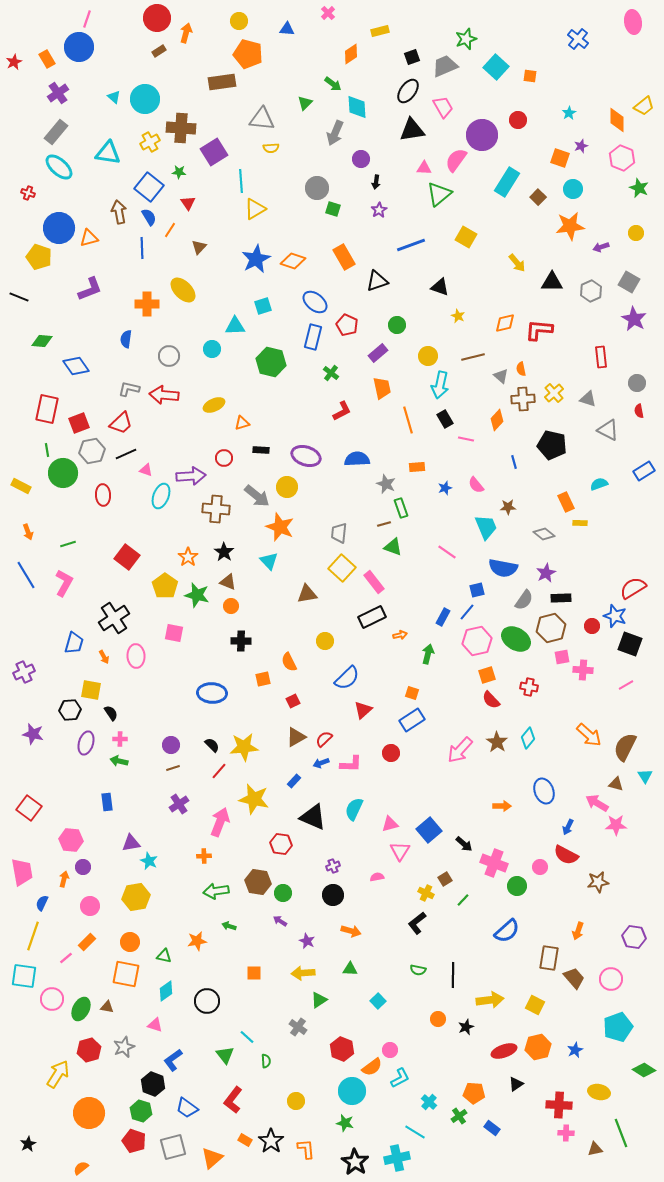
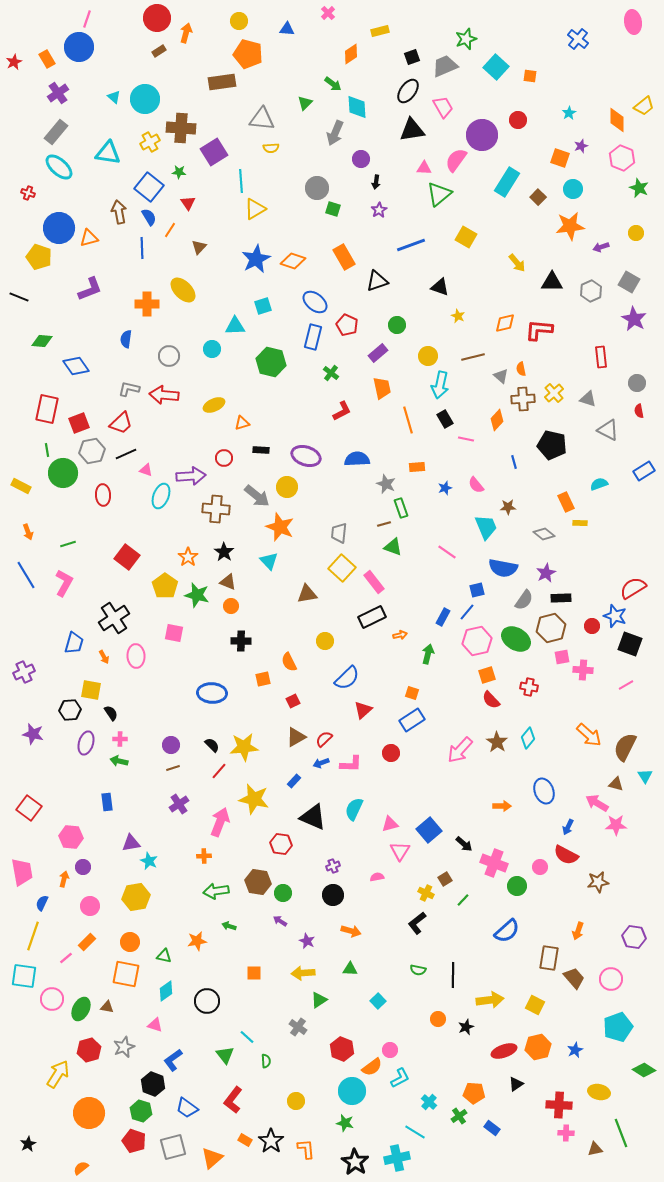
pink hexagon at (71, 840): moved 3 px up
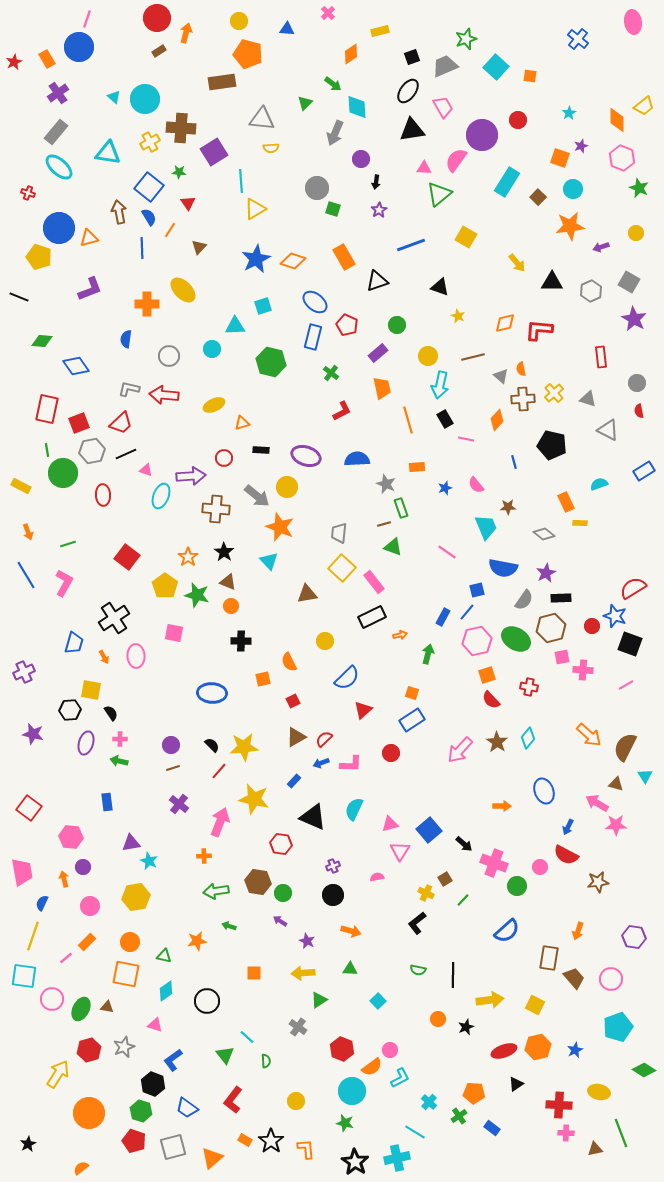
purple cross at (179, 804): rotated 18 degrees counterclockwise
orange arrow at (64, 879): rotated 28 degrees counterclockwise
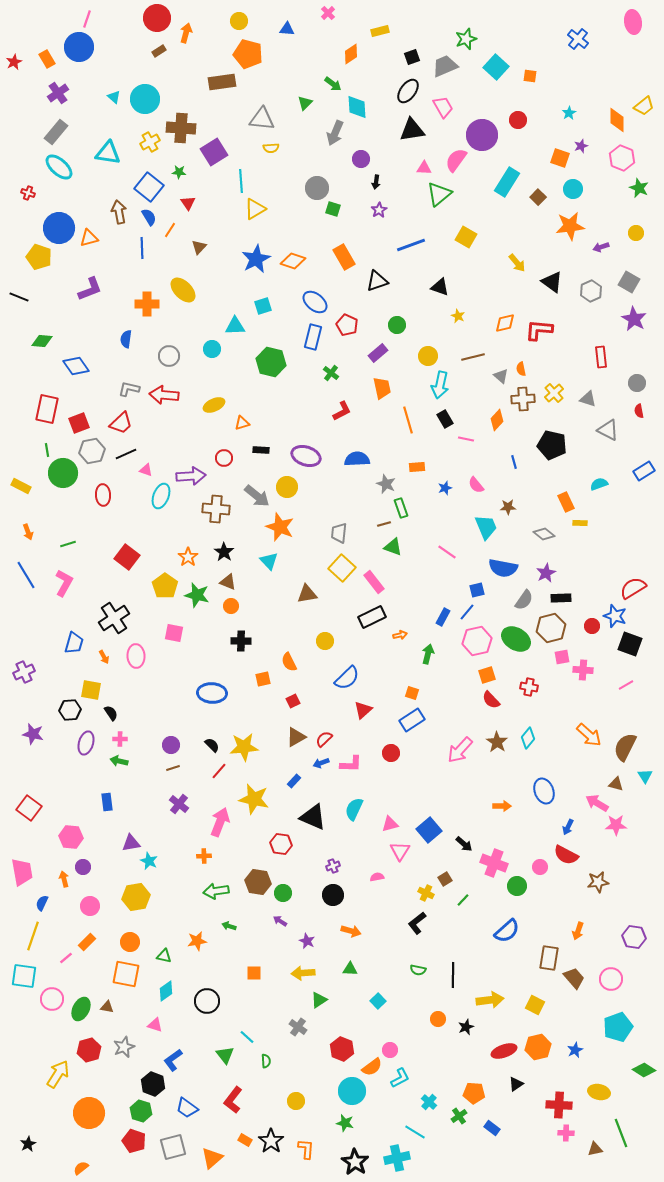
black triangle at (552, 282): rotated 35 degrees clockwise
orange L-shape at (306, 1149): rotated 10 degrees clockwise
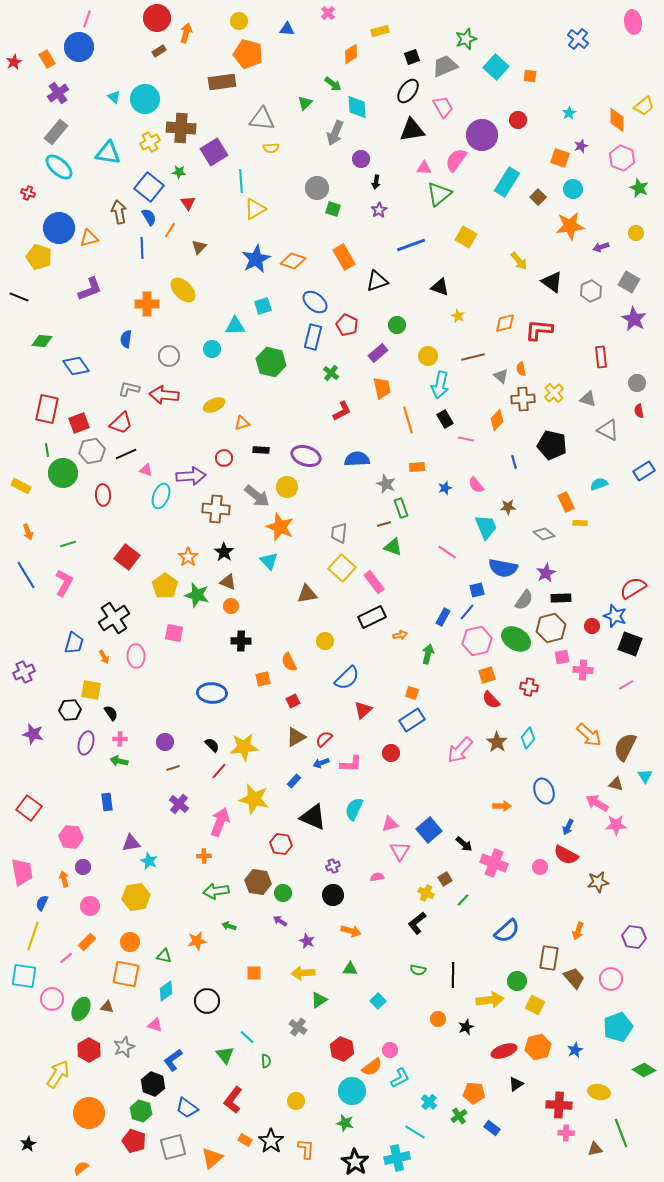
yellow arrow at (517, 263): moved 2 px right, 2 px up
purple circle at (171, 745): moved 6 px left, 3 px up
green circle at (517, 886): moved 95 px down
red hexagon at (89, 1050): rotated 15 degrees counterclockwise
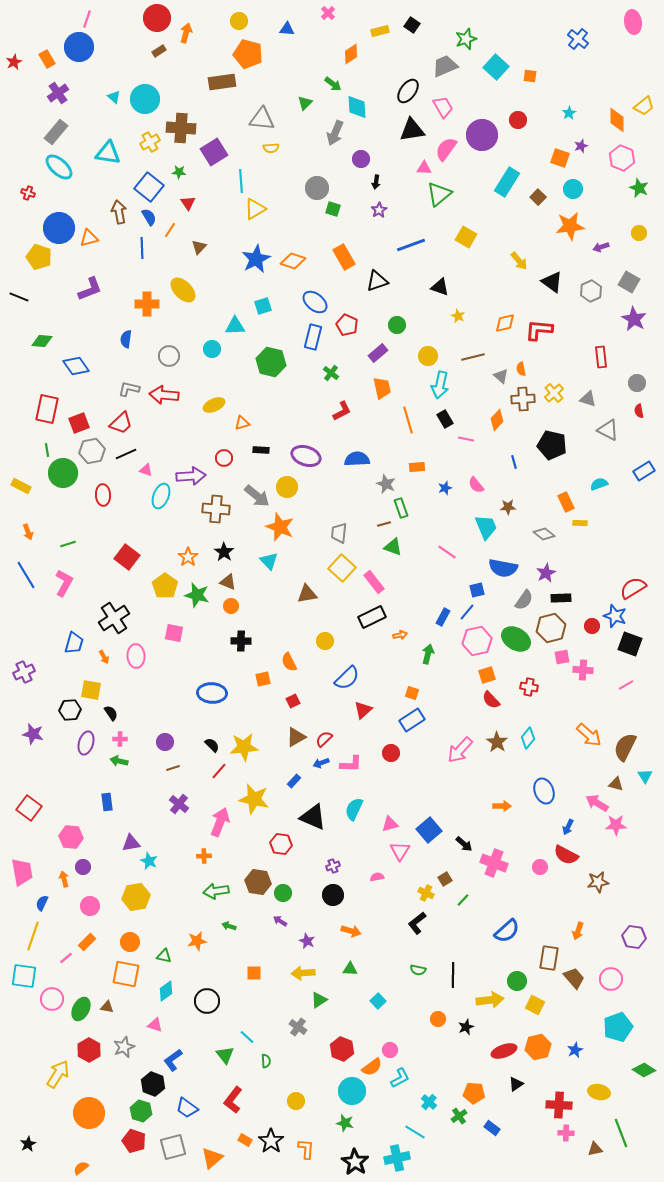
black square at (412, 57): moved 32 px up; rotated 35 degrees counterclockwise
pink semicircle at (456, 160): moved 10 px left, 11 px up
yellow circle at (636, 233): moved 3 px right
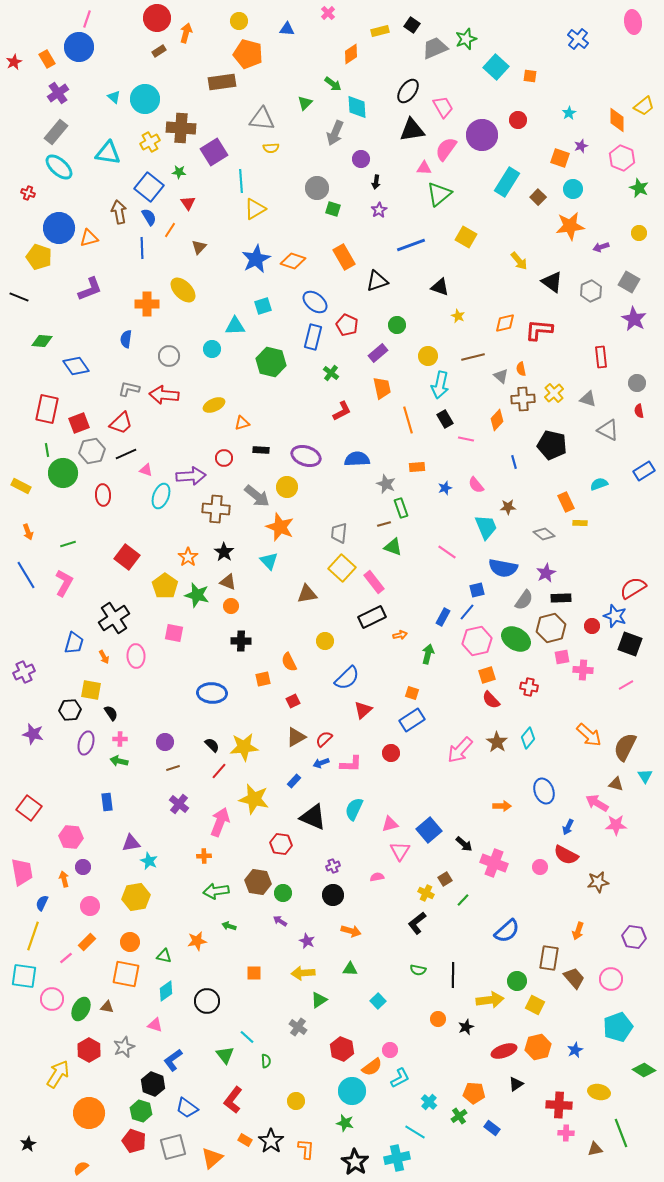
gray trapezoid at (445, 66): moved 10 px left, 18 px up
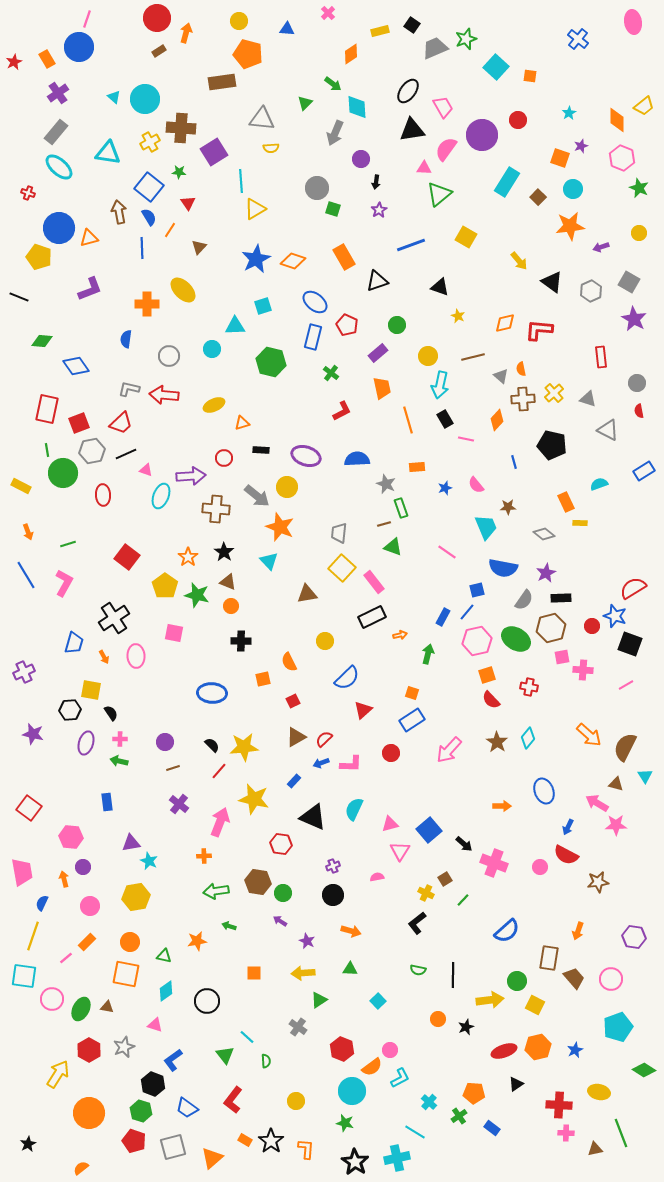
pink arrow at (460, 750): moved 11 px left
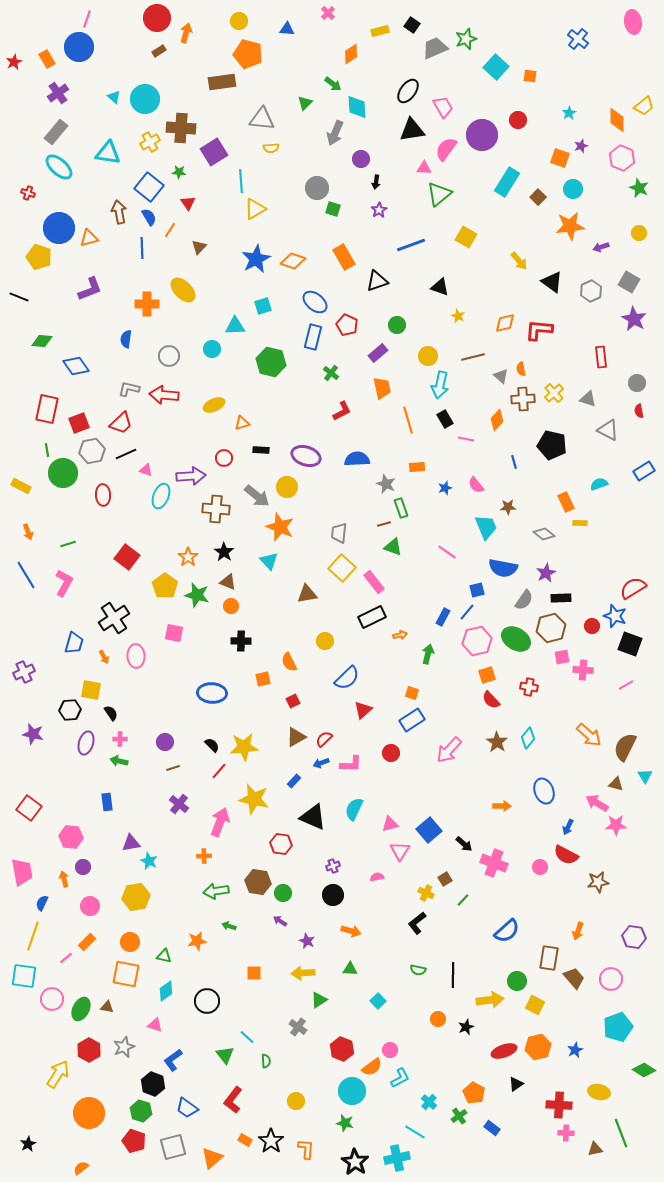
orange pentagon at (474, 1093): rotated 25 degrees clockwise
